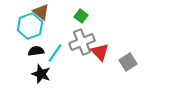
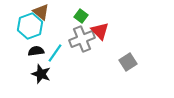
gray cross: moved 3 px up
red triangle: moved 21 px up
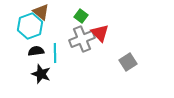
red triangle: moved 2 px down
cyan line: rotated 36 degrees counterclockwise
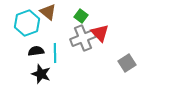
brown triangle: moved 7 px right
cyan hexagon: moved 3 px left, 3 px up
gray cross: moved 1 px right, 1 px up
gray square: moved 1 px left, 1 px down
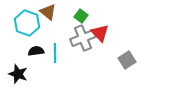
cyan hexagon: rotated 20 degrees counterclockwise
gray square: moved 3 px up
black star: moved 23 px left
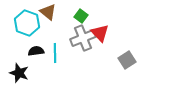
black star: moved 1 px right, 1 px up
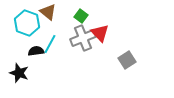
cyan line: moved 5 px left, 9 px up; rotated 30 degrees clockwise
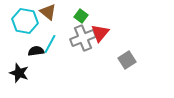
cyan hexagon: moved 2 px left, 2 px up; rotated 10 degrees counterclockwise
red triangle: rotated 24 degrees clockwise
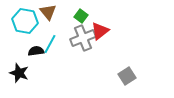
brown triangle: rotated 12 degrees clockwise
red triangle: moved 2 px up; rotated 12 degrees clockwise
gray square: moved 16 px down
